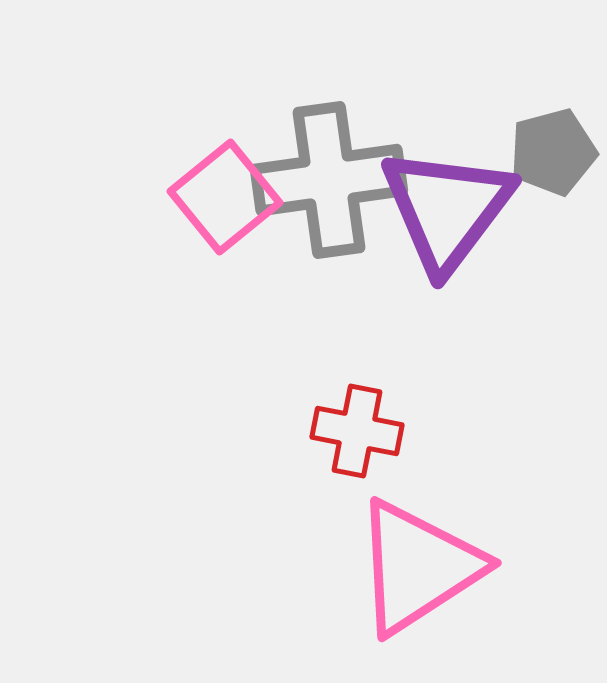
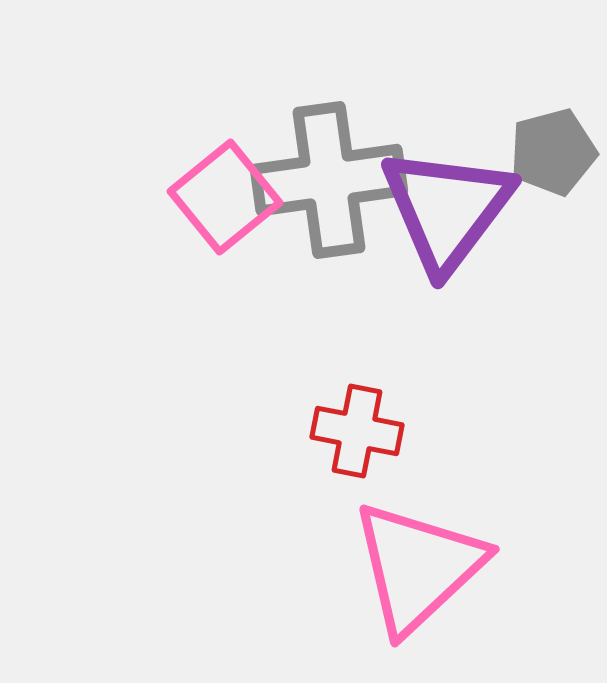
pink triangle: rotated 10 degrees counterclockwise
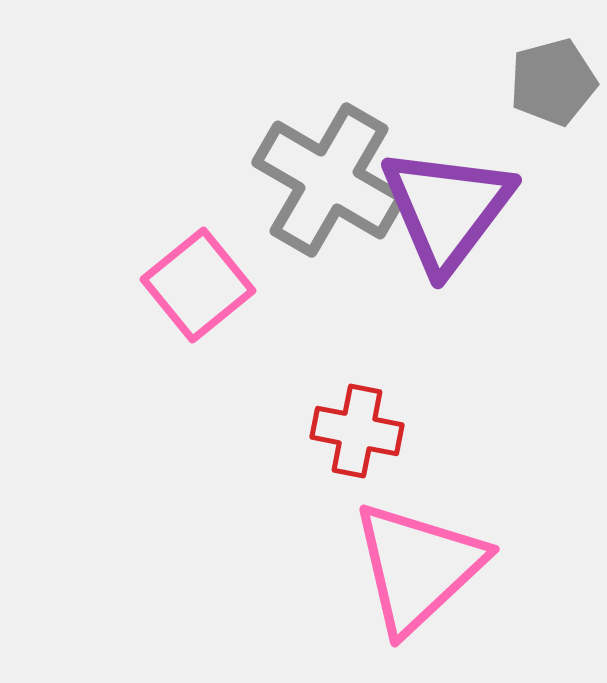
gray pentagon: moved 70 px up
gray cross: rotated 38 degrees clockwise
pink square: moved 27 px left, 88 px down
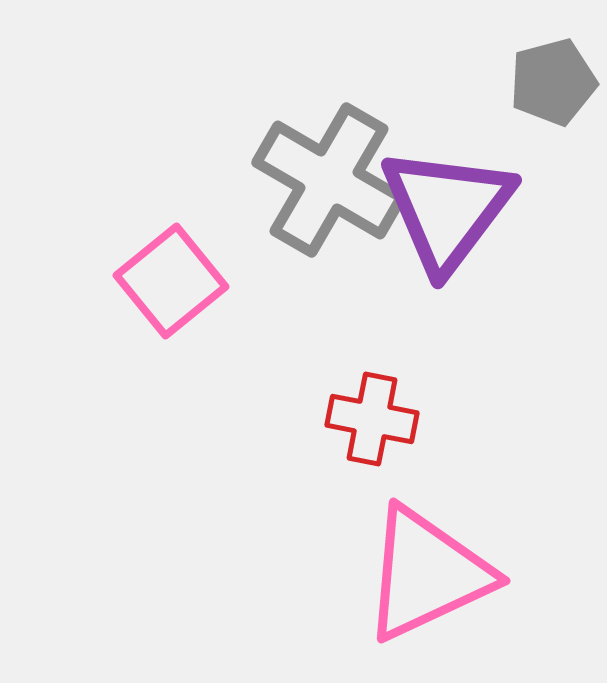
pink square: moved 27 px left, 4 px up
red cross: moved 15 px right, 12 px up
pink triangle: moved 9 px right, 7 px down; rotated 18 degrees clockwise
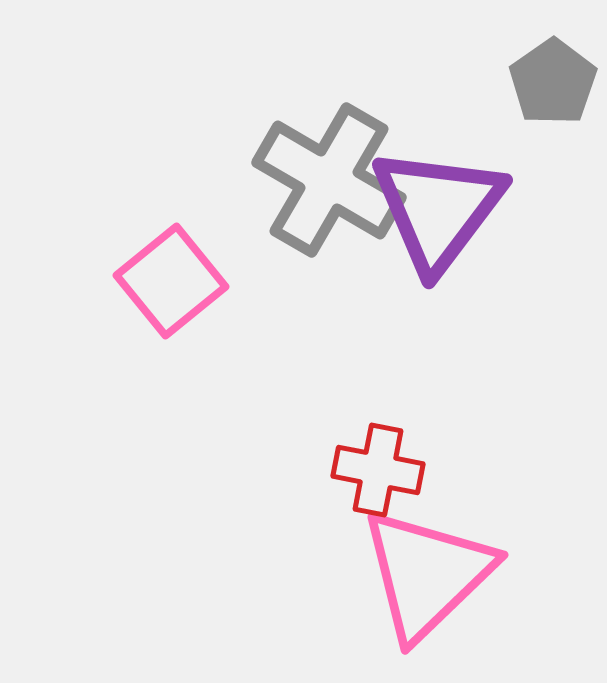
gray pentagon: rotated 20 degrees counterclockwise
purple triangle: moved 9 px left
red cross: moved 6 px right, 51 px down
pink triangle: rotated 19 degrees counterclockwise
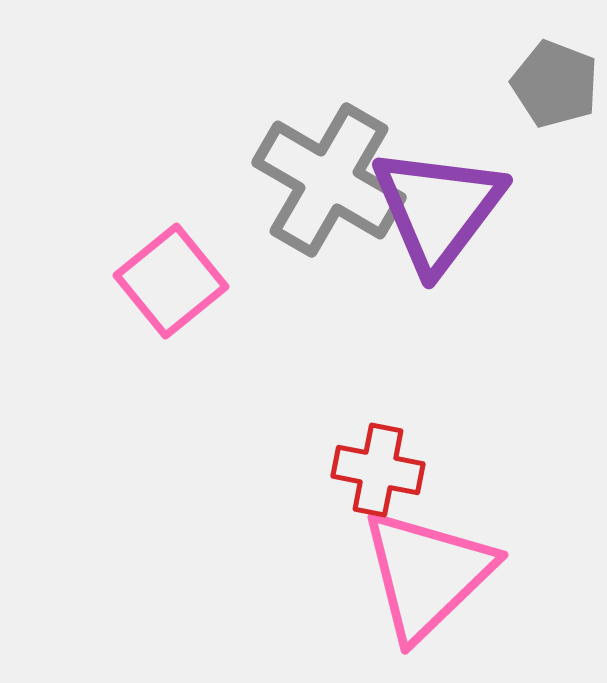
gray pentagon: moved 2 px right, 2 px down; rotated 16 degrees counterclockwise
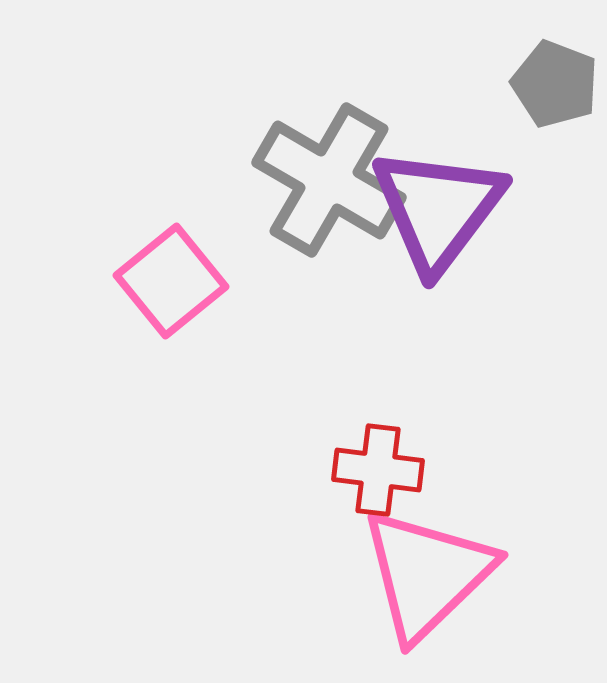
red cross: rotated 4 degrees counterclockwise
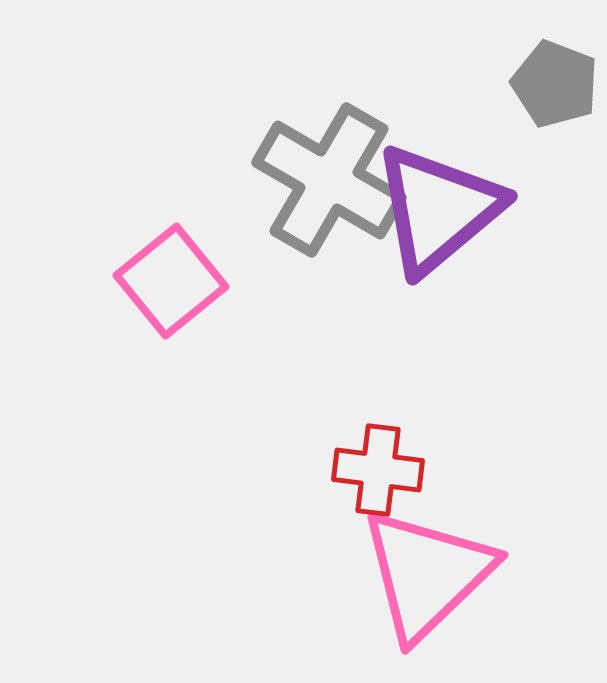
purple triangle: rotated 13 degrees clockwise
